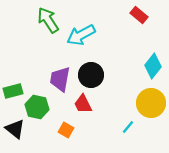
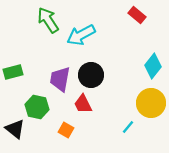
red rectangle: moved 2 px left
green rectangle: moved 19 px up
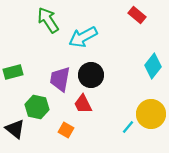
cyan arrow: moved 2 px right, 2 px down
yellow circle: moved 11 px down
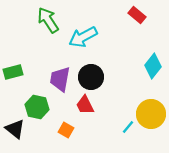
black circle: moved 2 px down
red trapezoid: moved 2 px right, 1 px down
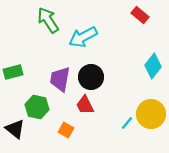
red rectangle: moved 3 px right
cyan line: moved 1 px left, 4 px up
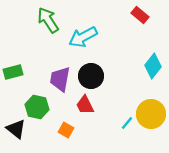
black circle: moved 1 px up
black triangle: moved 1 px right
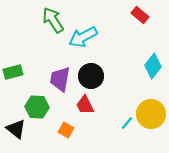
green arrow: moved 5 px right
green hexagon: rotated 10 degrees counterclockwise
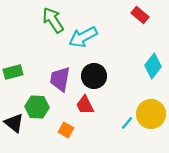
black circle: moved 3 px right
black triangle: moved 2 px left, 6 px up
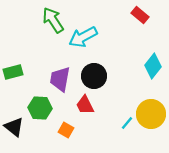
green hexagon: moved 3 px right, 1 px down
black triangle: moved 4 px down
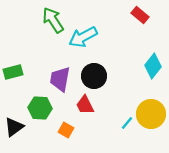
black triangle: rotated 45 degrees clockwise
